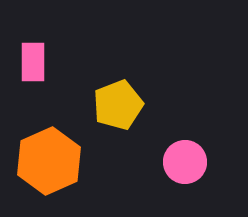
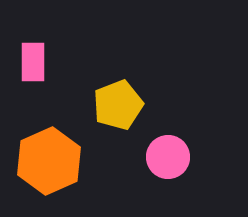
pink circle: moved 17 px left, 5 px up
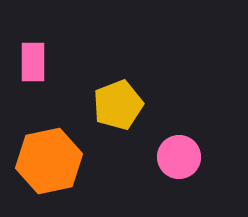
pink circle: moved 11 px right
orange hexagon: rotated 12 degrees clockwise
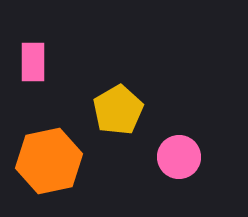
yellow pentagon: moved 5 px down; rotated 9 degrees counterclockwise
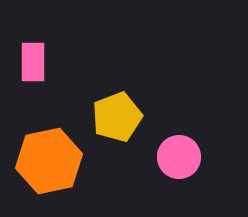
yellow pentagon: moved 1 px left, 7 px down; rotated 9 degrees clockwise
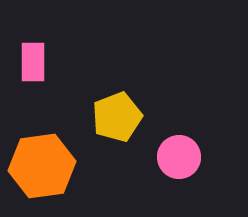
orange hexagon: moved 7 px left, 5 px down; rotated 4 degrees clockwise
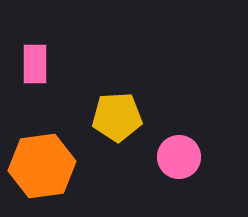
pink rectangle: moved 2 px right, 2 px down
yellow pentagon: rotated 18 degrees clockwise
